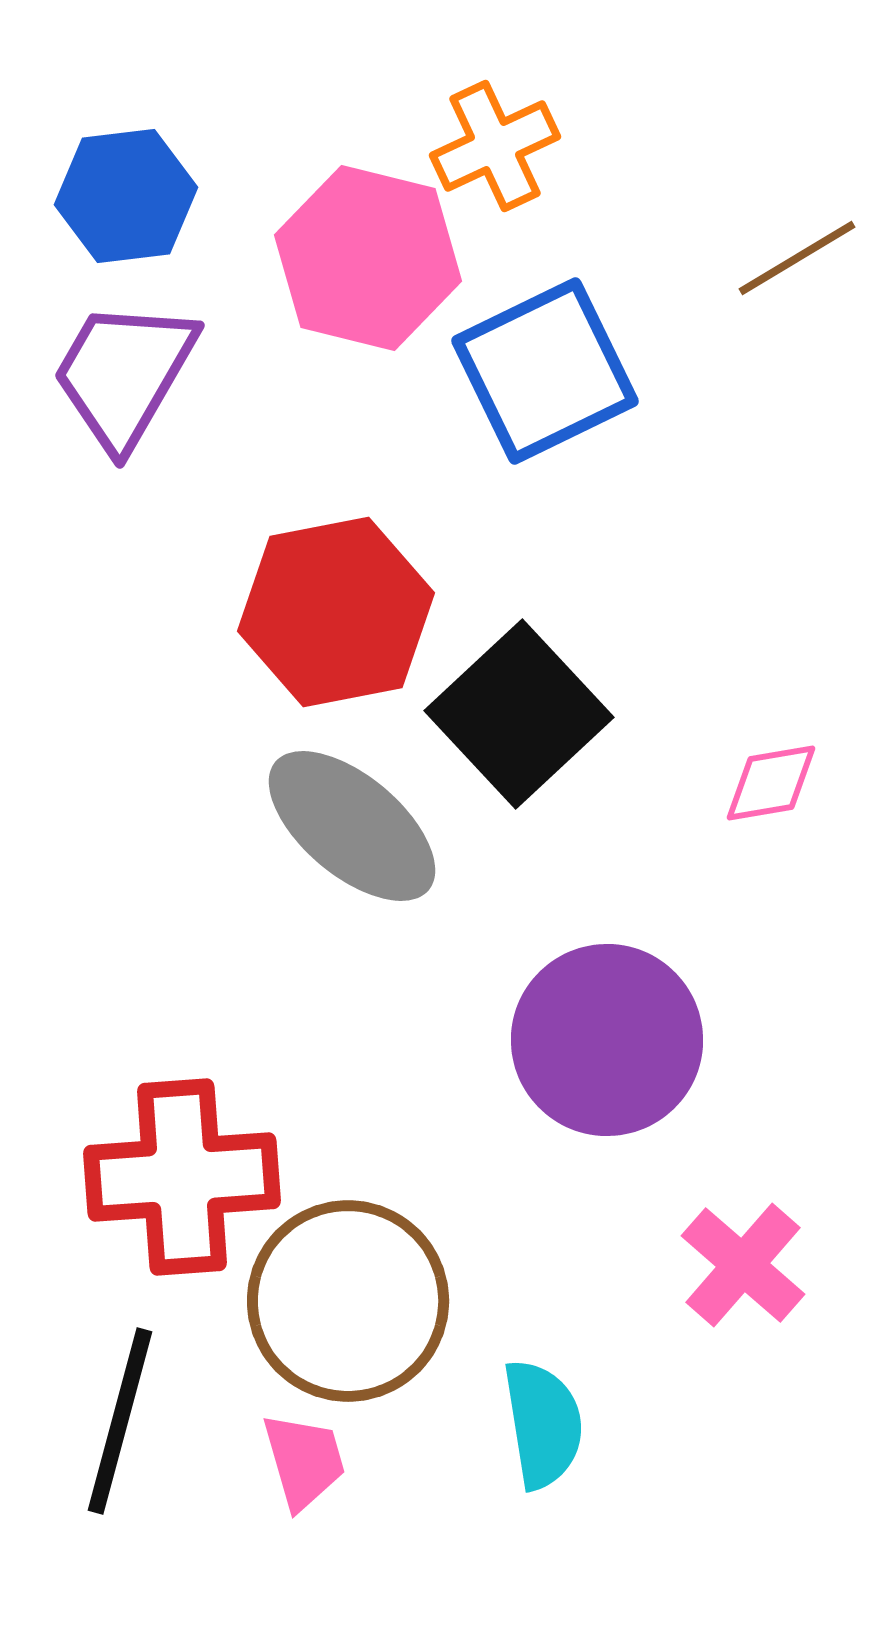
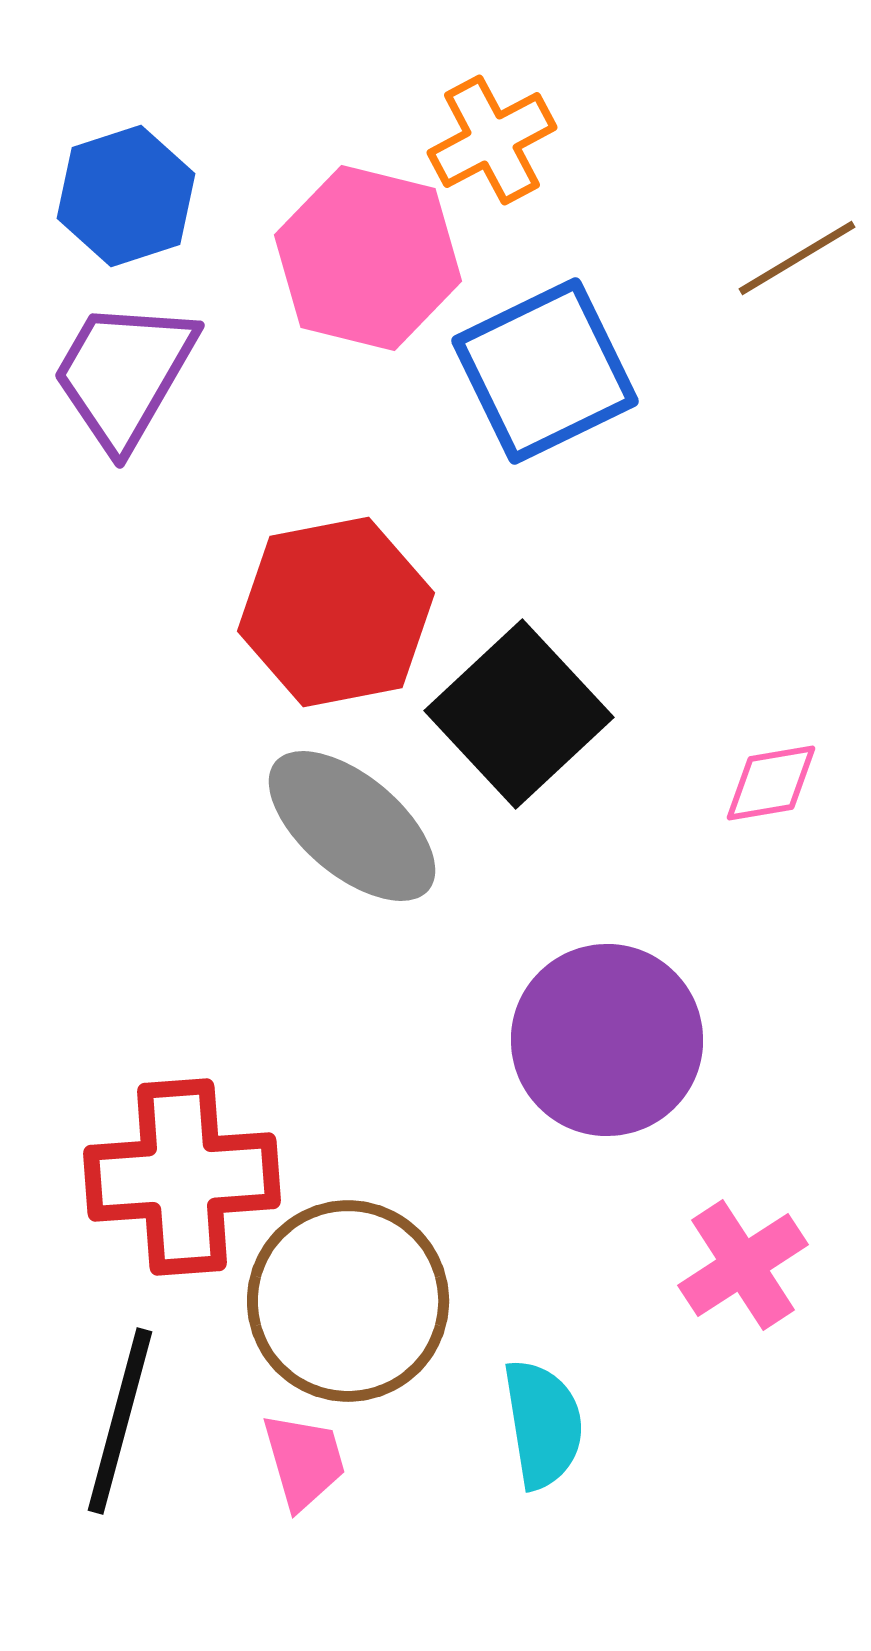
orange cross: moved 3 px left, 6 px up; rotated 3 degrees counterclockwise
blue hexagon: rotated 11 degrees counterclockwise
pink cross: rotated 16 degrees clockwise
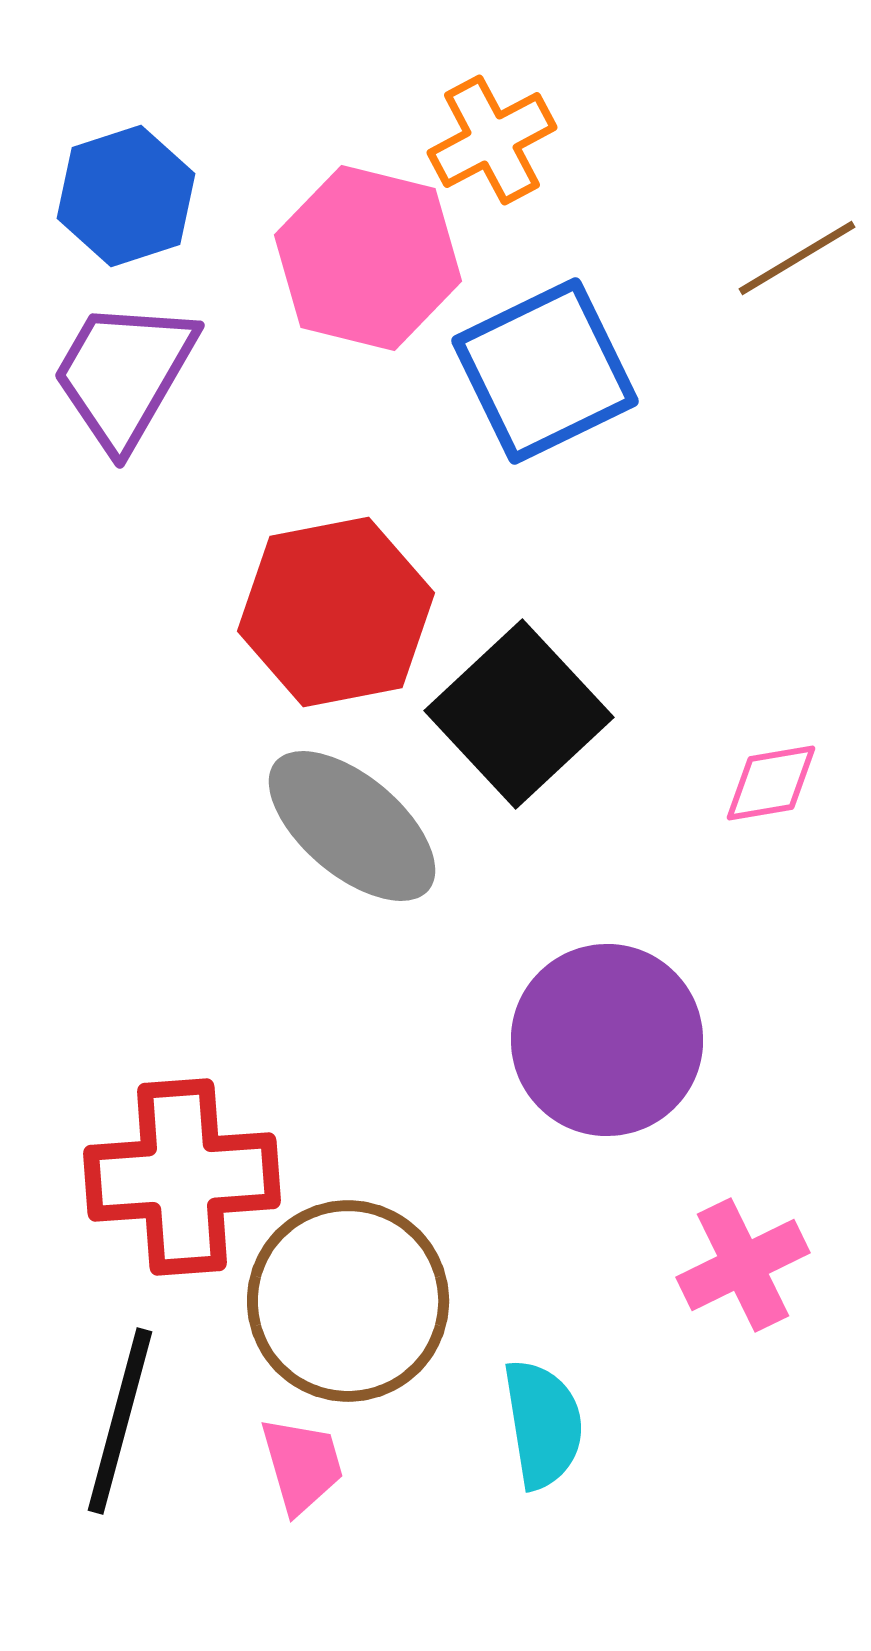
pink cross: rotated 7 degrees clockwise
pink trapezoid: moved 2 px left, 4 px down
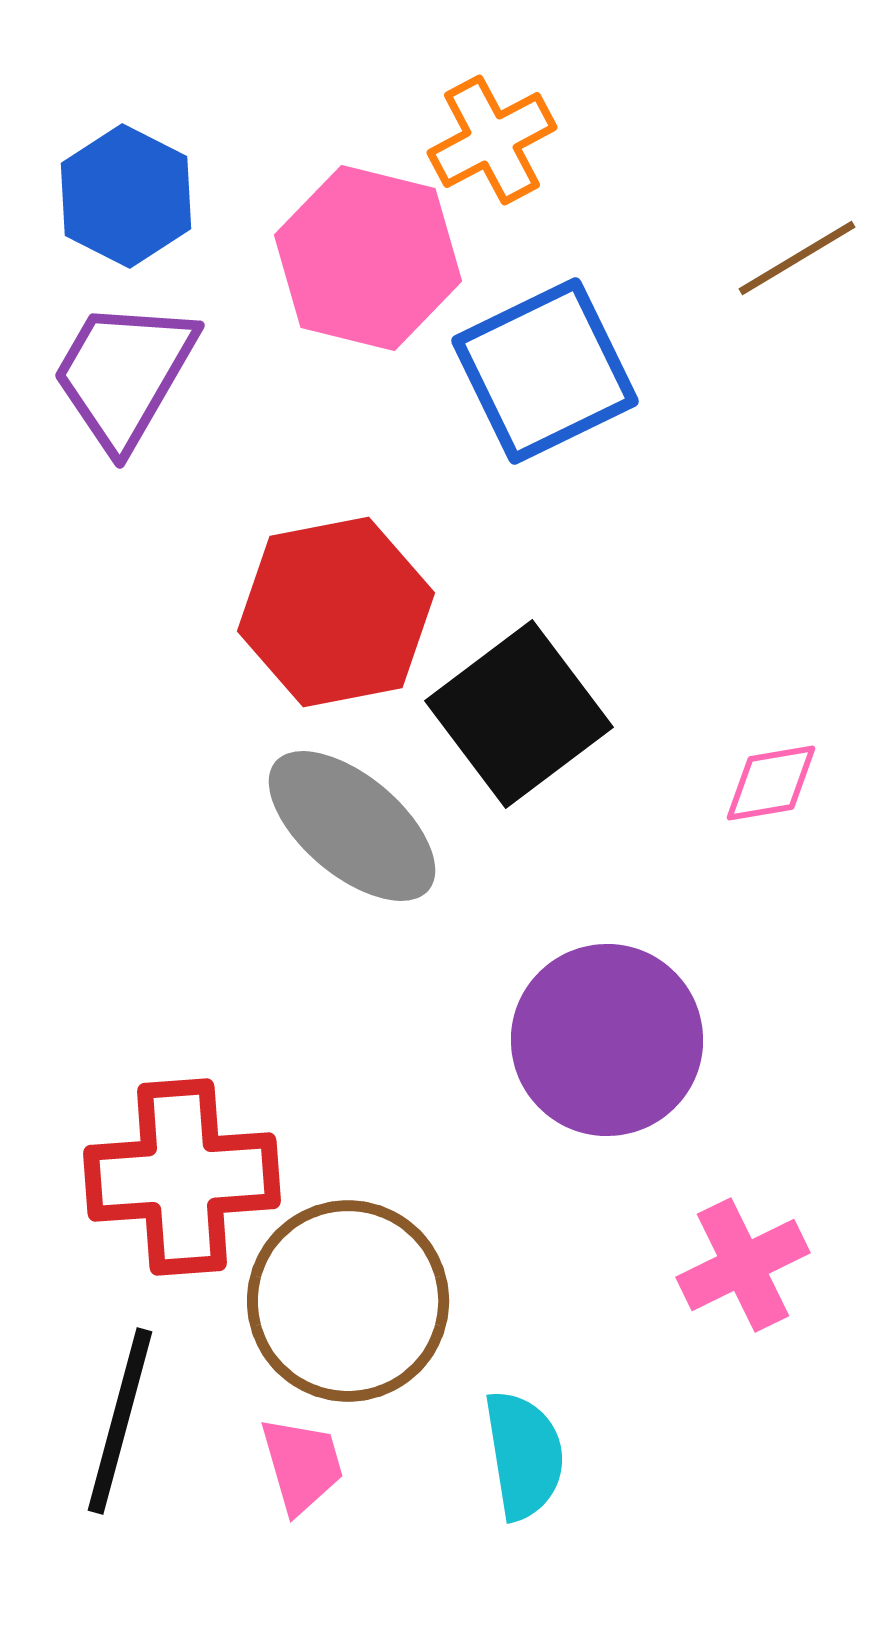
blue hexagon: rotated 15 degrees counterclockwise
black square: rotated 6 degrees clockwise
cyan semicircle: moved 19 px left, 31 px down
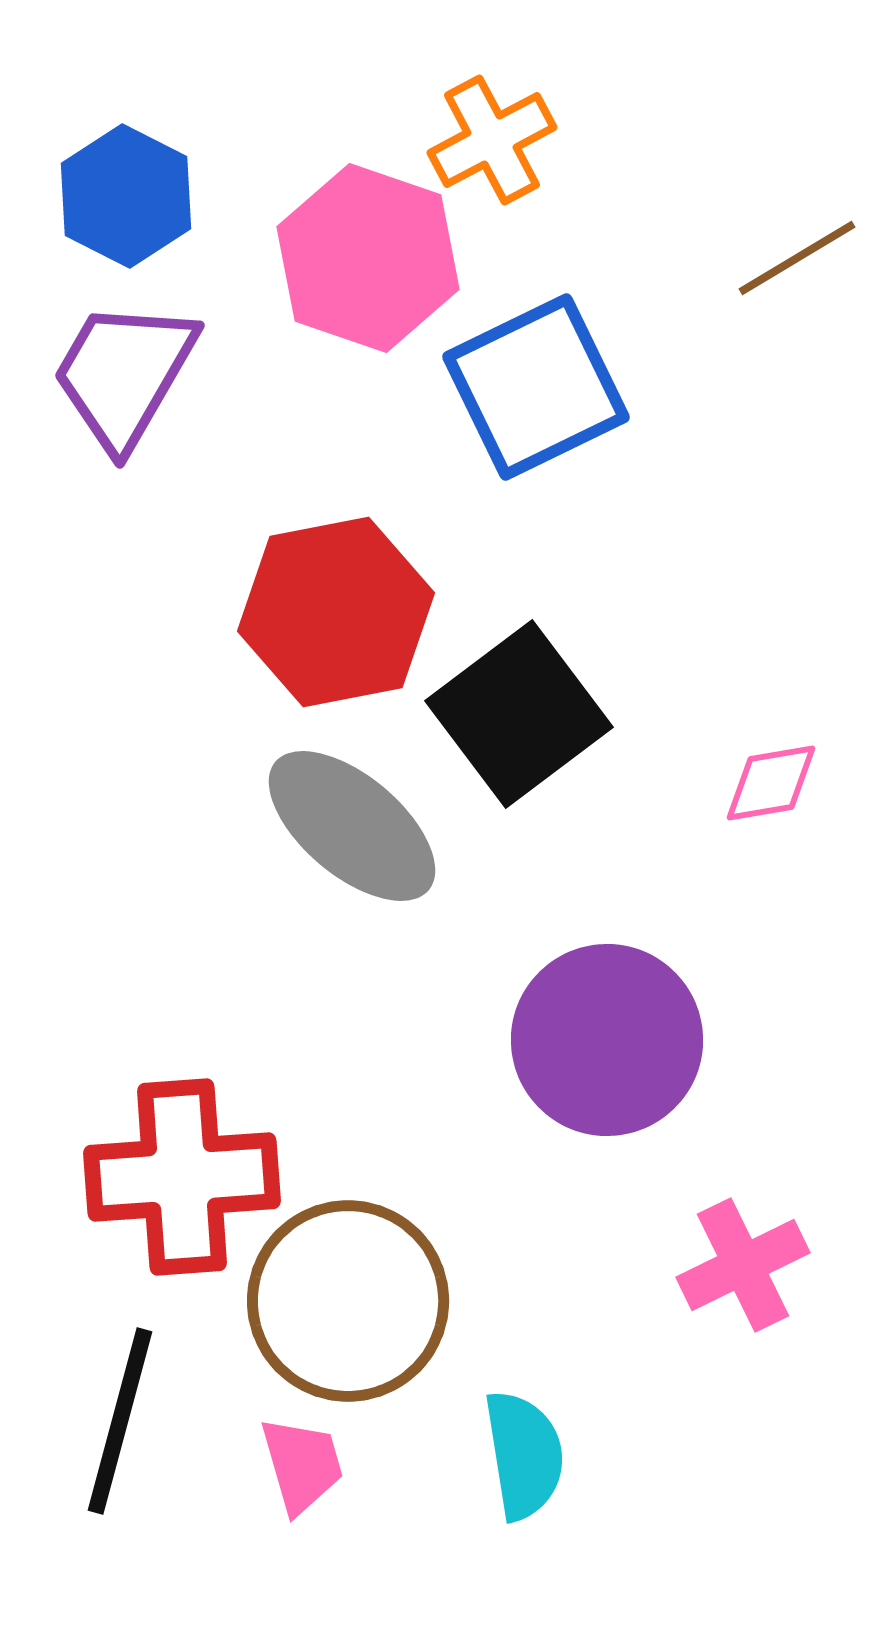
pink hexagon: rotated 5 degrees clockwise
blue square: moved 9 px left, 16 px down
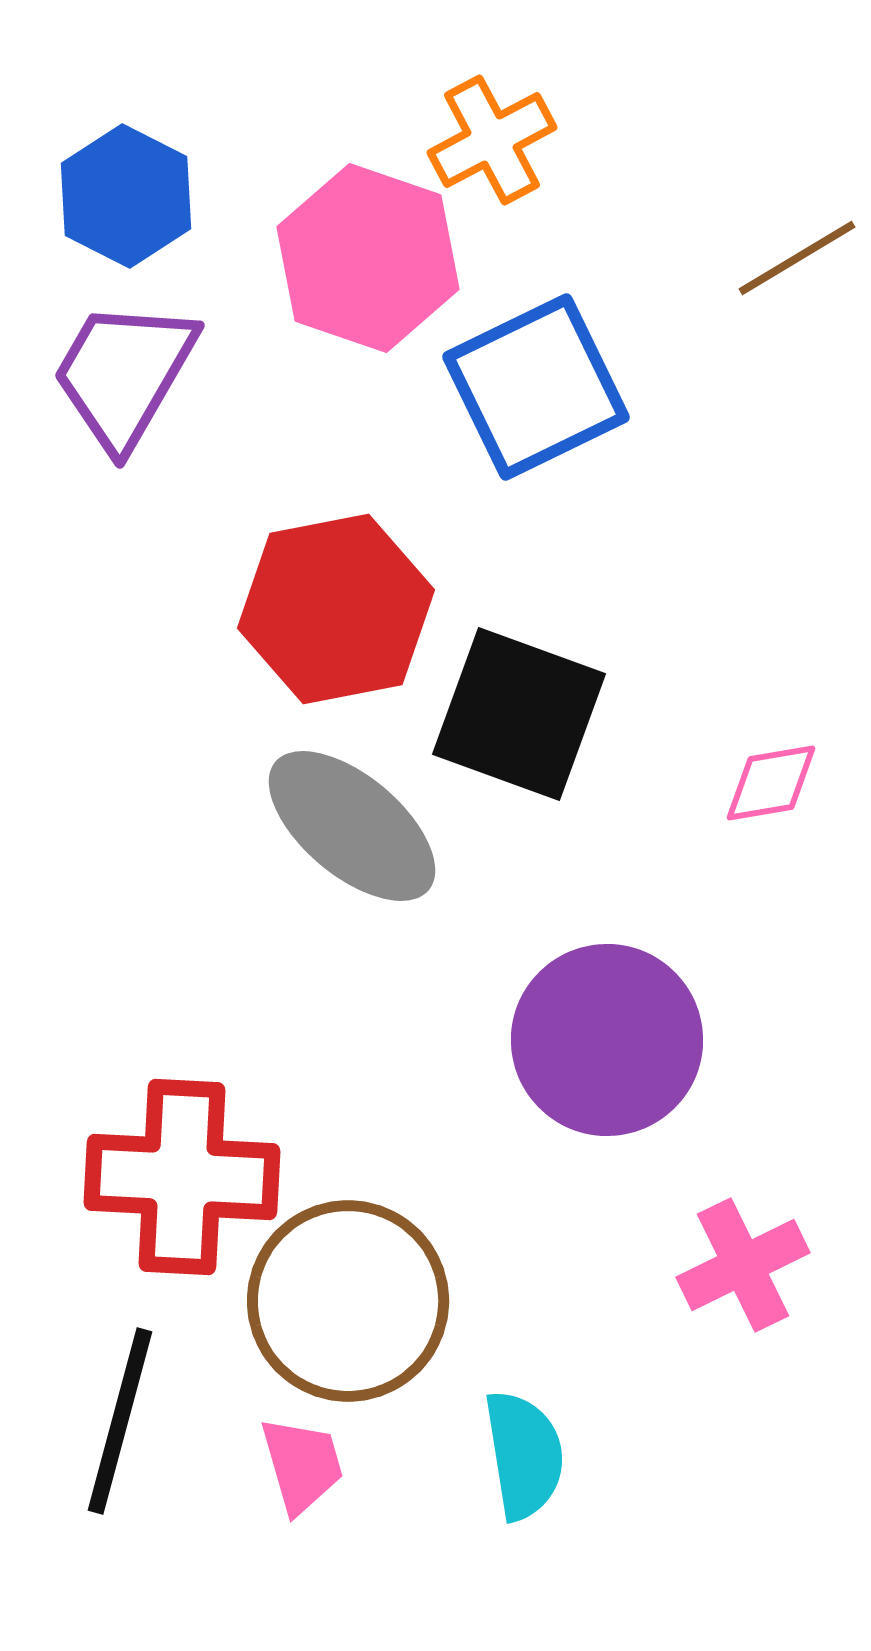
red hexagon: moved 3 px up
black square: rotated 33 degrees counterclockwise
red cross: rotated 7 degrees clockwise
